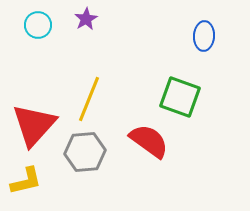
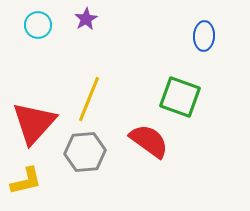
red triangle: moved 2 px up
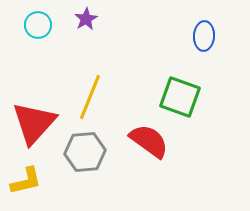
yellow line: moved 1 px right, 2 px up
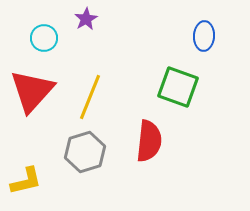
cyan circle: moved 6 px right, 13 px down
green square: moved 2 px left, 10 px up
red triangle: moved 2 px left, 32 px up
red semicircle: rotated 60 degrees clockwise
gray hexagon: rotated 12 degrees counterclockwise
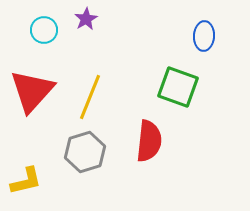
cyan circle: moved 8 px up
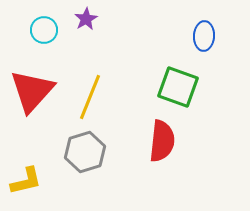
red semicircle: moved 13 px right
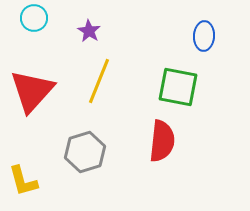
purple star: moved 3 px right, 12 px down; rotated 10 degrees counterclockwise
cyan circle: moved 10 px left, 12 px up
green square: rotated 9 degrees counterclockwise
yellow line: moved 9 px right, 16 px up
yellow L-shape: moved 3 px left; rotated 88 degrees clockwise
